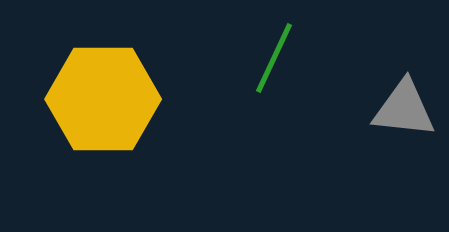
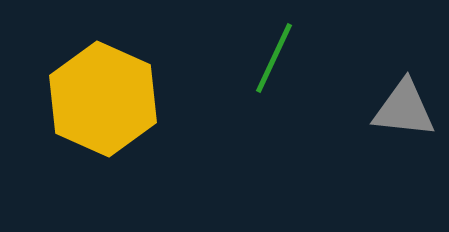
yellow hexagon: rotated 24 degrees clockwise
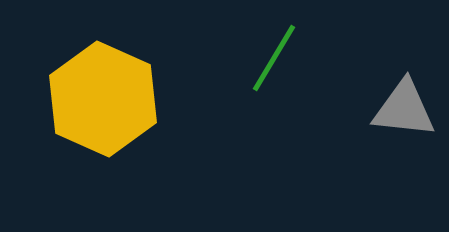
green line: rotated 6 degrees clockwise
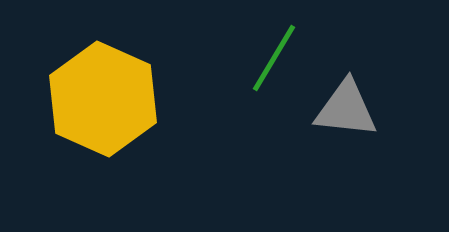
gray triangle: moved 58 px left
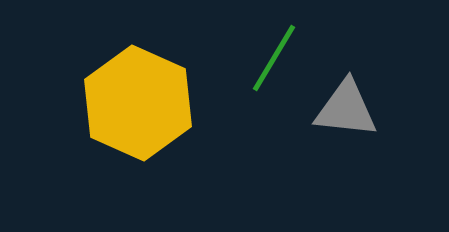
yellow hexagon: moved 35 px right, 4 px down
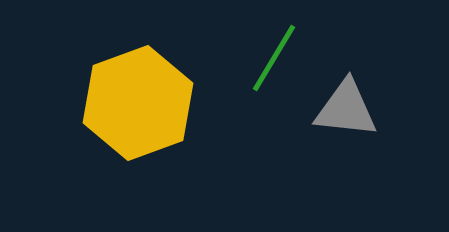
yellow hexagon: rotated 16 degrees clockwise
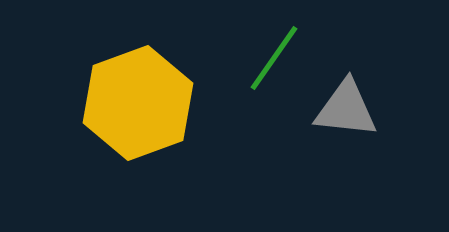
green line: rotated 4 degrees clockwise
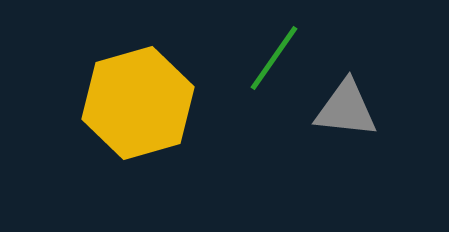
yellow hexagon: rotated 4 degrees clockwise
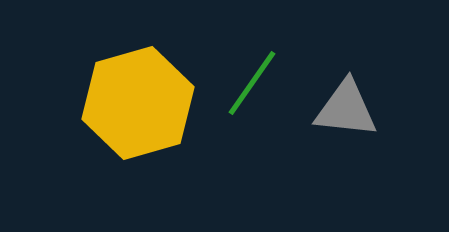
green line: moved 22 px left, 25 px down
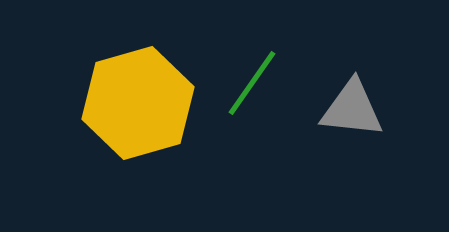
gray triangle: moved 6 px right
